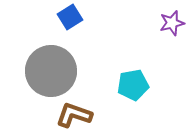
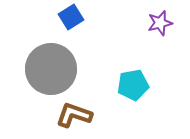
blue square: moved 1 px right
purple star: moved 12 px left
gray circle: moved 2 px up
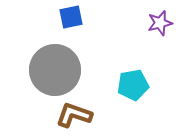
blue square: rotated 20 degrees clockwise
gray circle: moved 4 px right, 1 px down
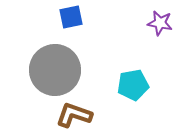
purple star: rotated 25 degrees clockwise
